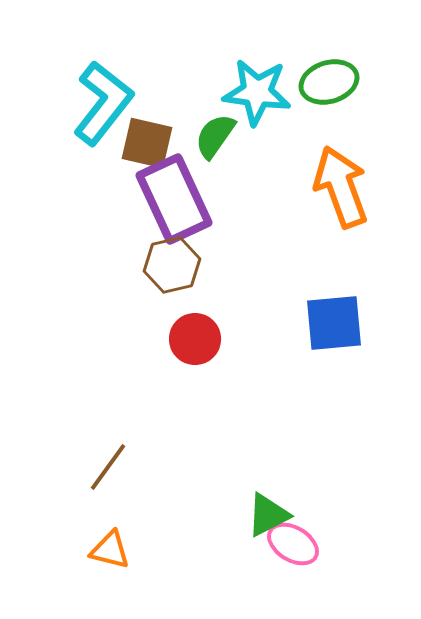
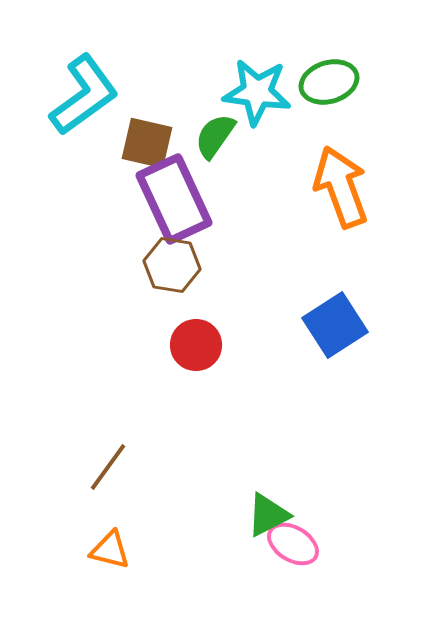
cyan L-shape: moved 19 px left, 8 px up; rotated 16 degrees clockwise
brown hexagon: rotated 22 degrees clockwise
blue square: moved 1 px right, 2 px down; rotated 28 degrees counterclockwise
red circle: moved 1 px right, 6 px down
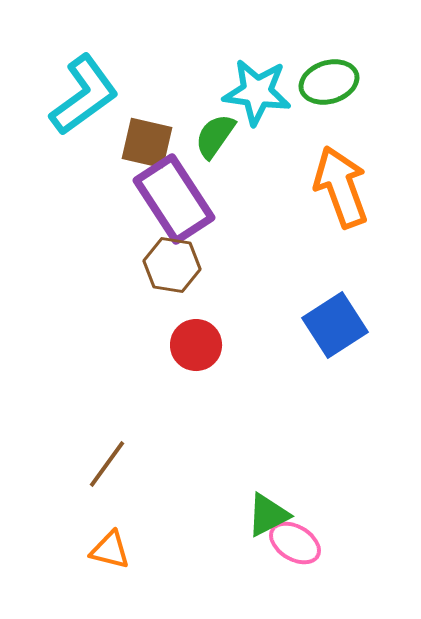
purple rectangle: rotated 8 degrees counterclockwise
brown line: moved 1 px left, 3 px up
pink ellipse: moved 2 px right, 1 px up
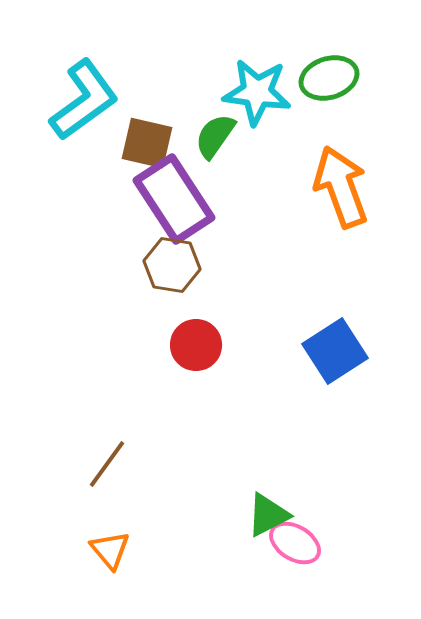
green ellipse: moved 4 px up
cyan L-shape: moved 5 px down
blue square: moved 26 px down
orange triangle: rotated 36 degrees clockwise
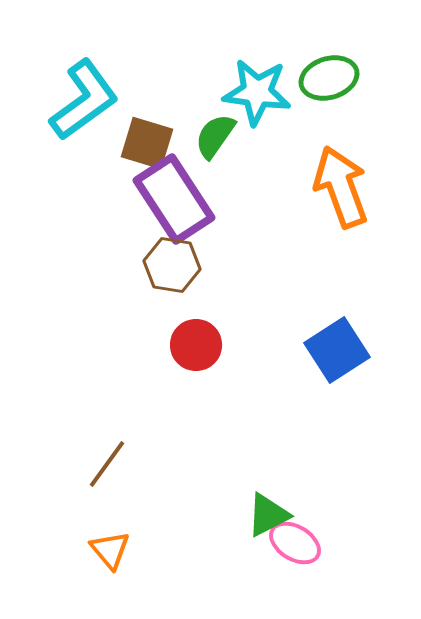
brown square: rotated 4 degrees clockwise
blue square: moved 2 px right, 1 px up
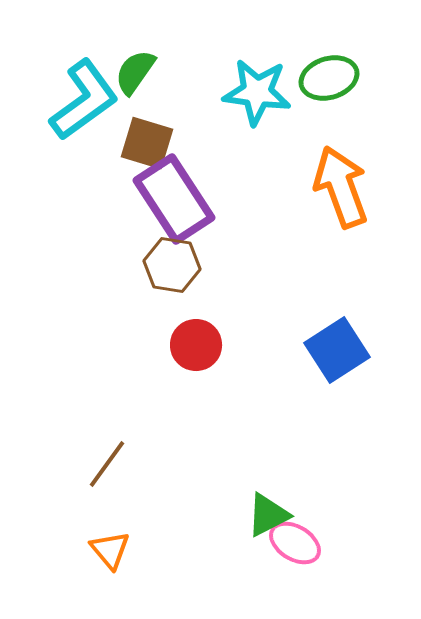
green semicircle: moved 80 px left, 64 px up
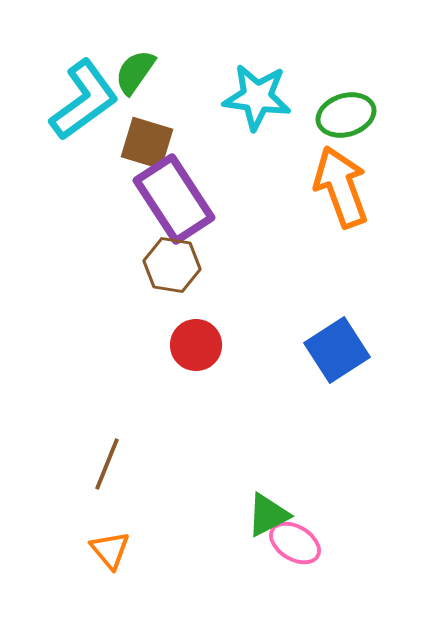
green ellipse: moved 17 px right, 37 px down
cyan star: moved 5 px down
brown line: rotated 14 degrees counterclockwise
